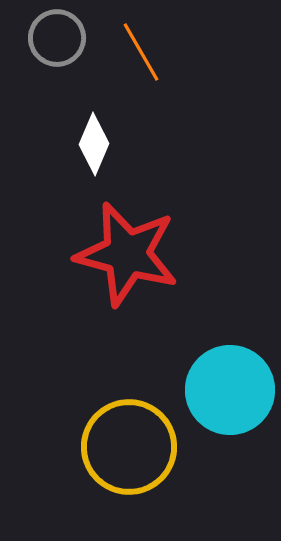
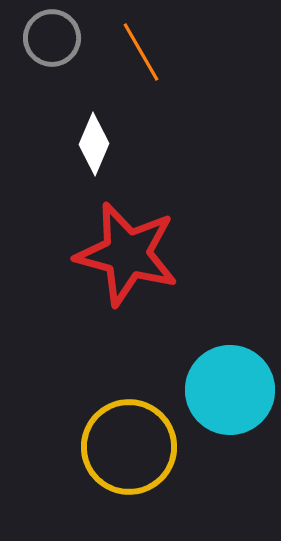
gray circle: moved 5 px left
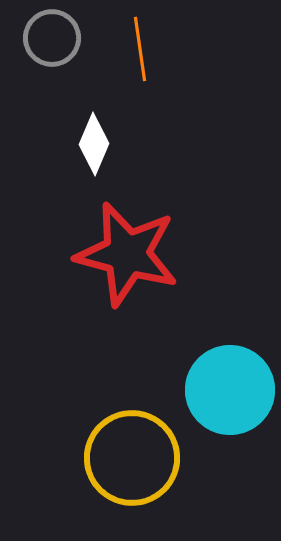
orange line: moved 1 px left, 3 px up; rotated 22 degrees clockwise
yellow circle: moved 3 px right, 11 px down
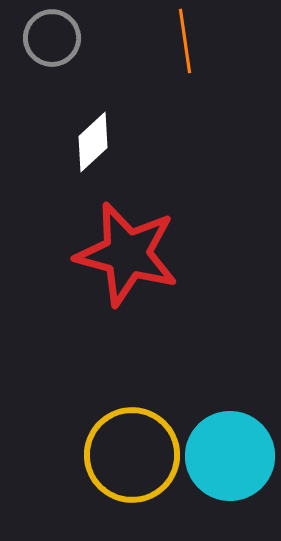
orange line: moved 45 px right, 8 px up
white diamond: moved 1 px left, 2 px up; rotated 24 degrees clockwise
cyan circle: moved 66 px down
yellow circle: moved 3 px up
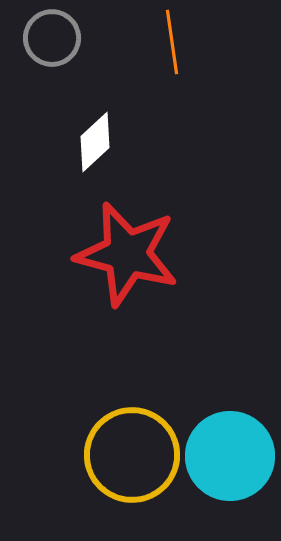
orange line: moved 13 px left, 1 px down
white diamond: moved 2 px right
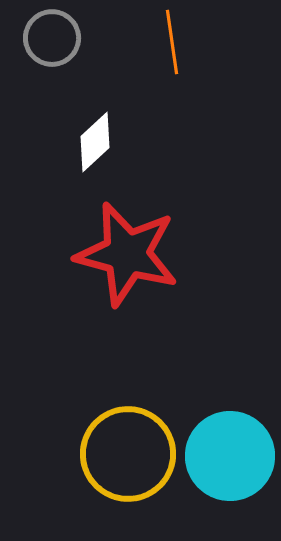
yellow circle: moved 4 px left, 1 px up
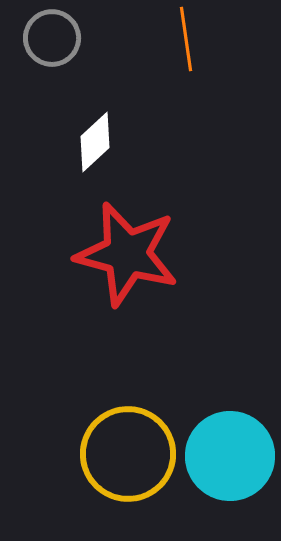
orange line: moved 14 px right, 3 px up
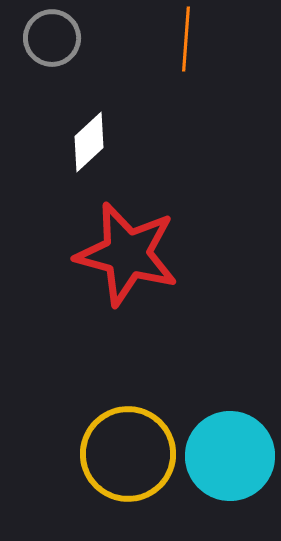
orange line: rotated 12 degrees clockwise
white diamond: moved 6 px left
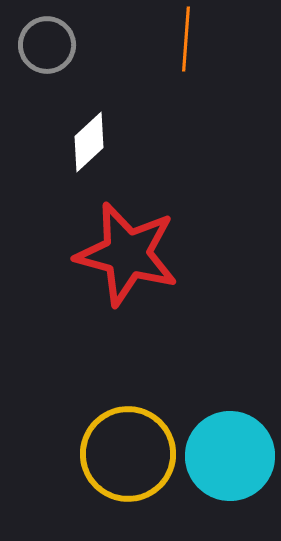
gray circle: moved 5 px left, 7 px down
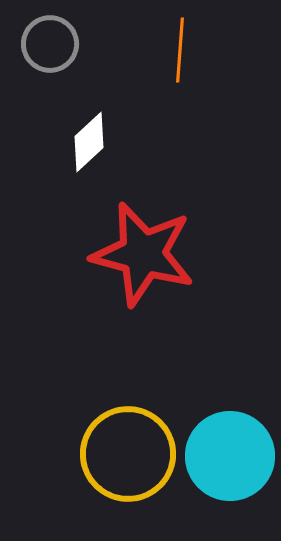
orange line: moved 6 px left, 11 px down
gray circle: moved 3 px right, 1 px up
red star: moved 16 px right
